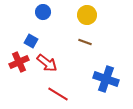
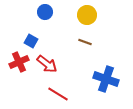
blue circle: moved 2 px right
red arrow: moved 1 px down
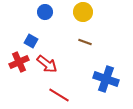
yellow circle: moved 4 px left, 3 px up
red line: moved 1 px right, 1 px down
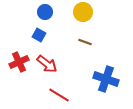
blue square: moved 8 px right, 6 px up
